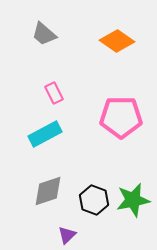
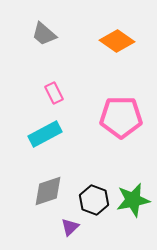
purple triangle: moved 3 px right, 8 px up
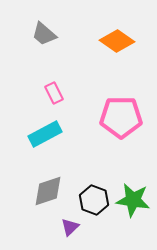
green star: rotated 20 degrees clockwise
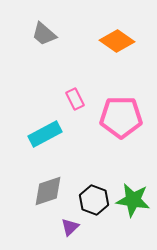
pink rectangle: moved 21 px right, 6 px down
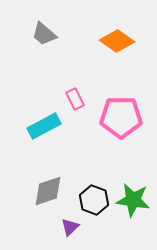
cyan rectangle: moved 1 px left, 8 px up
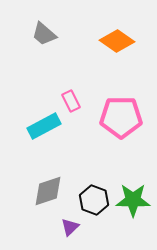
pink rectangle: moved 4 px left, 2 px down
green star: rotated 8 degrees counterclockwise
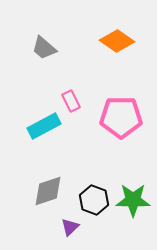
gray trapezoid: moved 14 px down
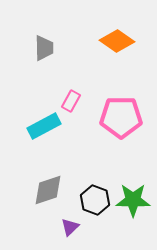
gray trapezoid: rotated 132 degrees counterclockwise
pink rectangle: rotated 55 degrees clockwise
gray diamond: moved 1 px up
black hexagon: moved 1 px right
